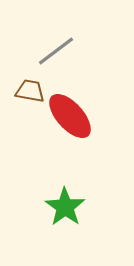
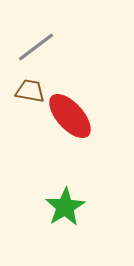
gray line: moved 20 px left, 4 px up
green star: rotated 6 degrees clockwise
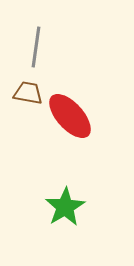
gray line: rotated 45 degrees counterclockwise
brown trapezoid: moved 2 px left, 2 px down
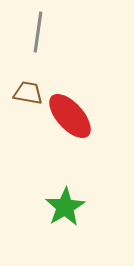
gray line: moved 2 px right, 15 px up
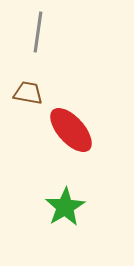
red ellipse: moved 1 px right, 14 px down
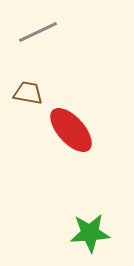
gray line: rotated 57 degrees clockwise
green star: moved 25 px right, 26 px down; rotated 27 degrees clockwise
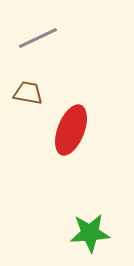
gray line: moved 6 px down
red ellipse: rotated 63 degrees clockwise
